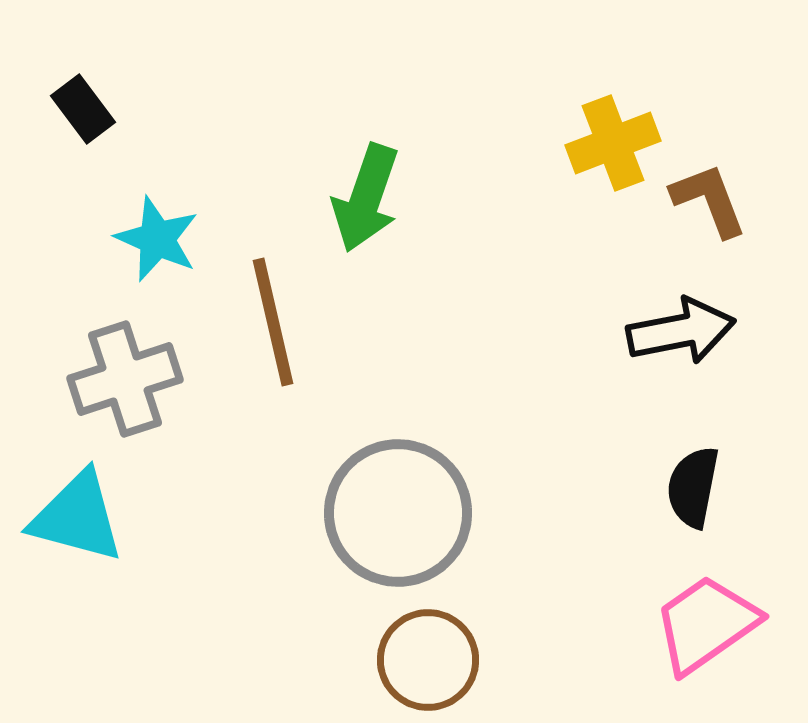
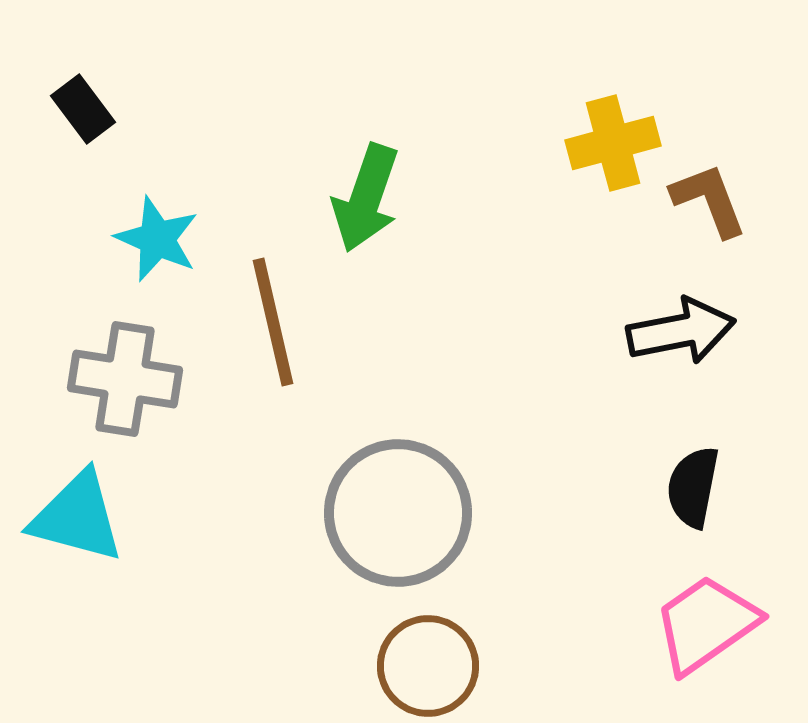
yellow cross: rotated 6 degrees clockwise
gray cross: rotated 27 degrees clockwise
brown circle: moved 6 px down
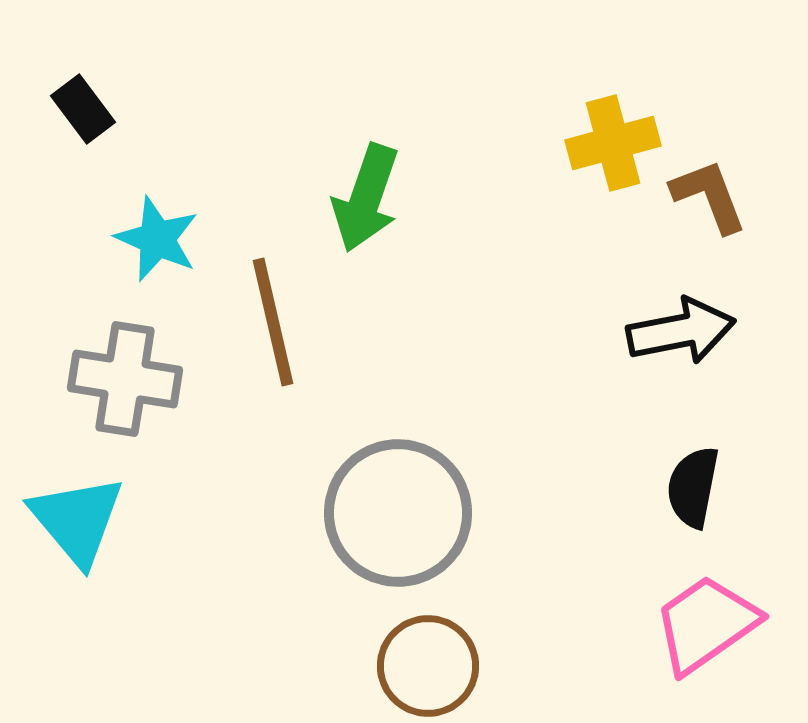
brown L-shape: moved 4 px up
cyan triangle: moved 3 px down; rotated 35 degrees clockwise
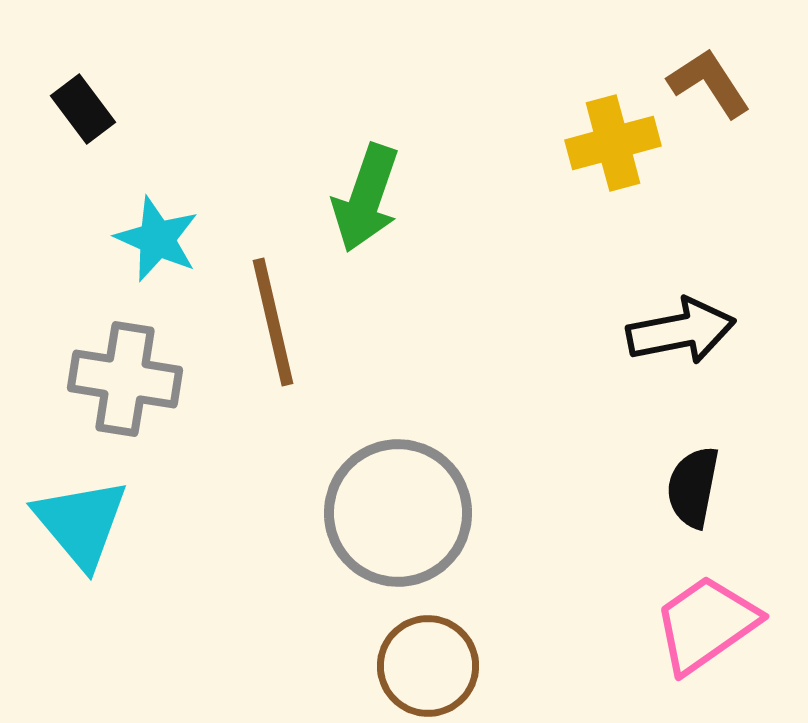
brown L-shape: moved 113 px up; rotated 12 degrees counterclockwise
cyan triangle: moved 4 px right, 3 px down
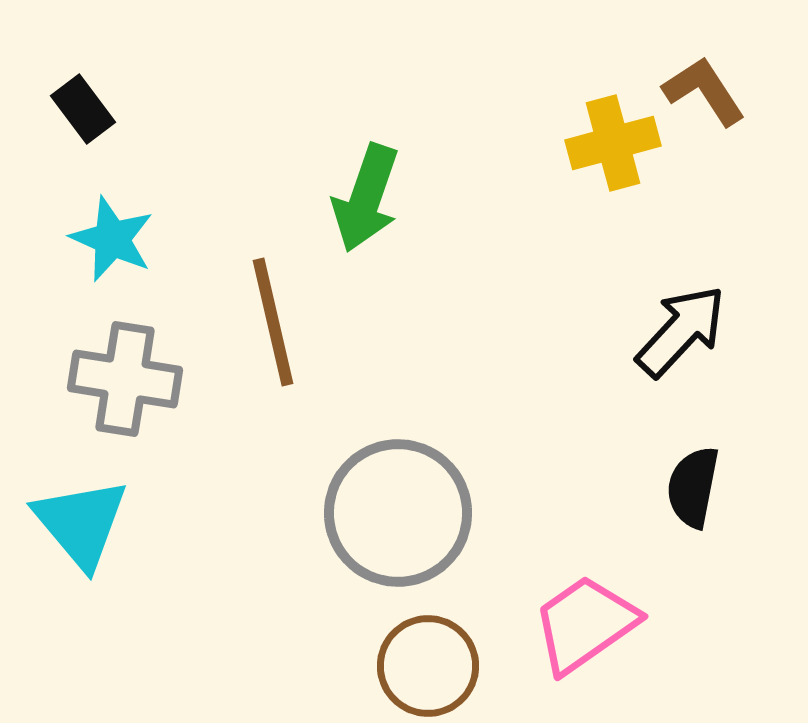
brown L-shape: moved 5 px left, 8 px down
cyan star: moved 45 px left
black arrow: rotated 36 degrees counterclockwise
pink trapezoid: moved 121 px left
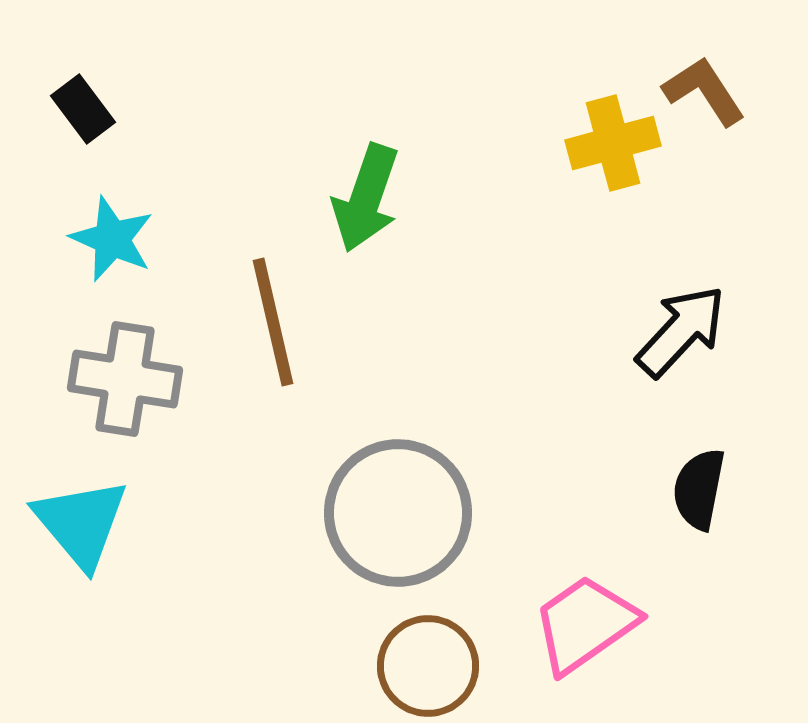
black semicircle: moved 6 px right, 2 px down
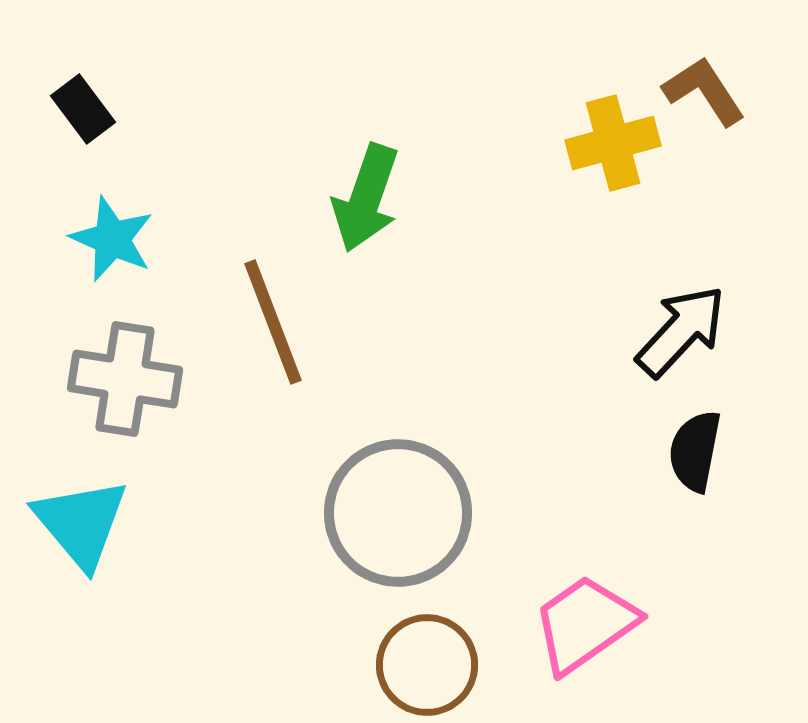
brown line: rotated 8 degrees counterclockwise
black semicircle: moved 4 px left, 38 px up
brown circle: moved 1 px left, 1 px up
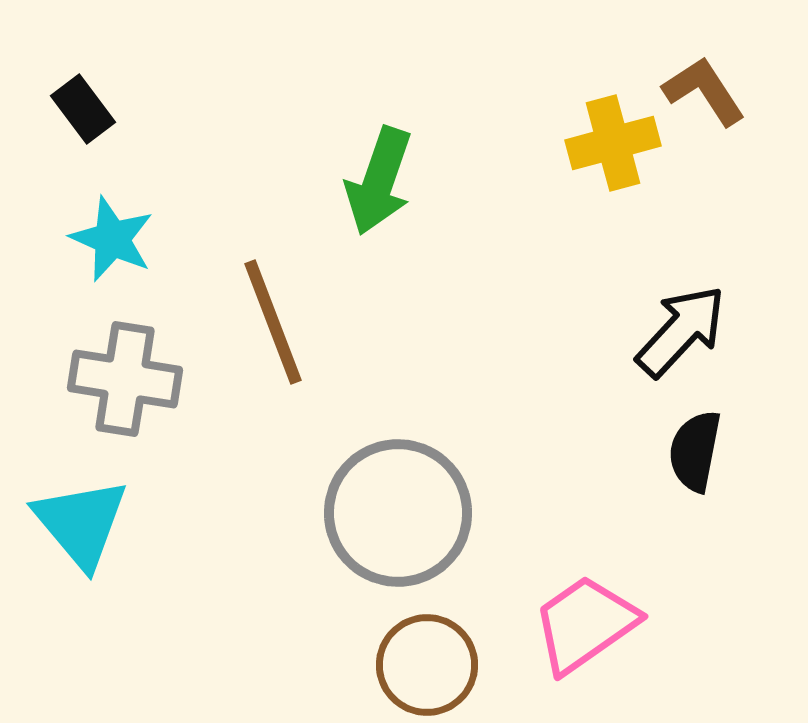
green arrow: moved 13 px right, 17 px up
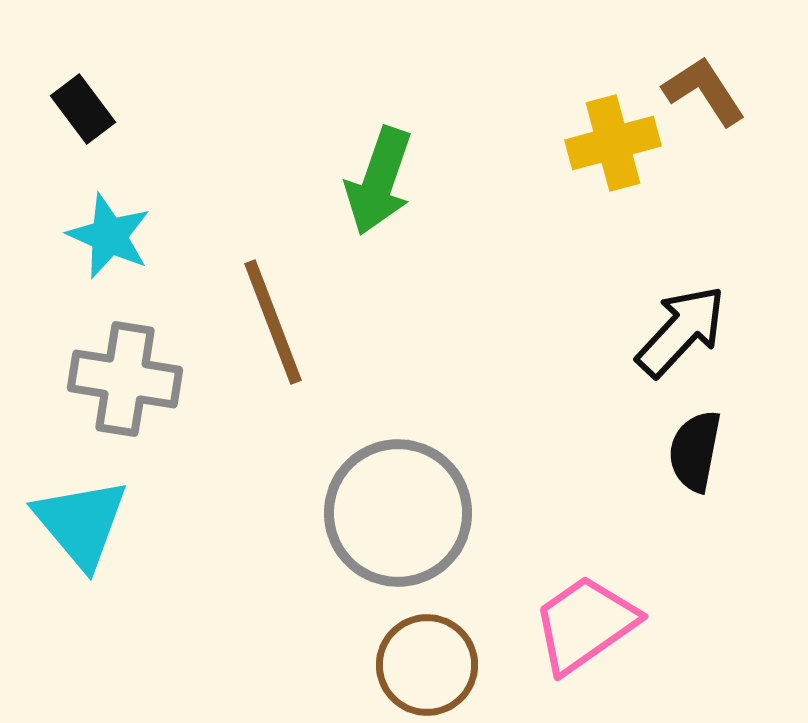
cyan star: moved 3 px left, 3 px up
